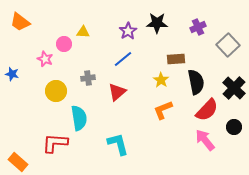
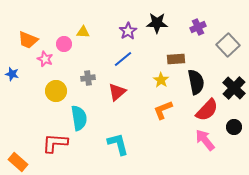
orange trapezoid: moved 8 px right, 18 px down; rotated 15 degrees counterclockwise
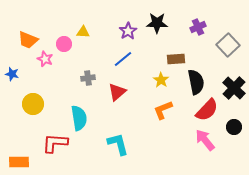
yellow circle: moved 23 px left, 13 px down
orange rectangle: moved 1 px right; rotated 42 degrees counterclockwise
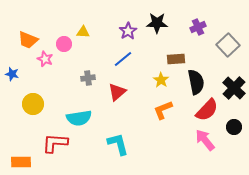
cyan semicircle: rotated 90 degrees clockwise
orange rectangle: moved 2 px right
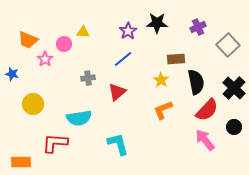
pink star: rotated 14 degrees clockwise
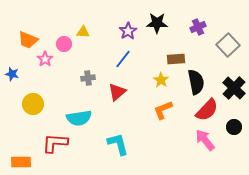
blue line: rotated 12 degrees counterclockwise
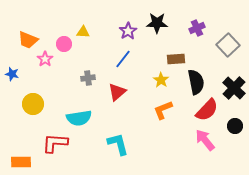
purple cross: moved 1 px left, 1 px down
black circle: moved 1 px right, 1 px up
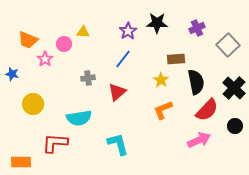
pink arrow: moved 6 px left; rotated 105 degrees clockwise
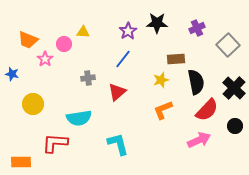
yellow star: rotated 21 degrees clockwise
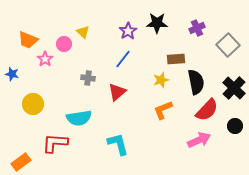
yellow triangle: rotated 40 degrees clockwise
gray cross: rotated 16 degrees clockwise
orange rectangle: rotated 36 degrees counterclockwise
